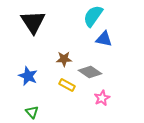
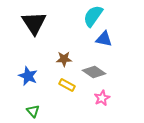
black triangle: moved 1 px right, 1 px down
gray diamond: moved 4 px right
green triangle: moved 1 px right, 1 px up
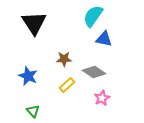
yellow rectangle: rotated 70 degrees counterclockwise
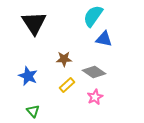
pink star: moved 7 px left, 1 px up
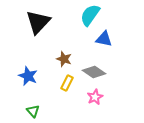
cyan semicircle: moved 3 px left, 1 px up
black triangle: moved 4 px right, 1 px up; rotated 16 degrees clockwise
brown star: rotated 21 degrees clockwise
yellow rectangle: moved 2 px up; rotated 21 degrees counterclockwise
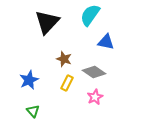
black triangle: moved 9 px right
blue triangle: moved 2 px right, 3 px down
blue star: moved 1 px right, 4 px down; rotated 24 degrees clockwise
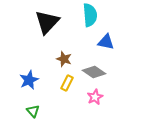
cyan semicircle: rotated 140 degrees clockwise
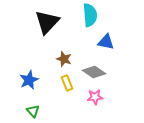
yellow rectangle: rotated 49 degrees counterclockwise
pink star: rotated 21 degrees clockwise
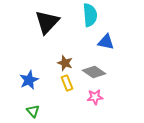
brown star: moved 1 px right, 4 px down
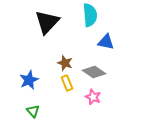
pink star: moved 2 px left; rotated 28 degrees clockwise
